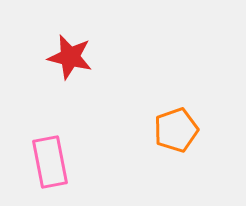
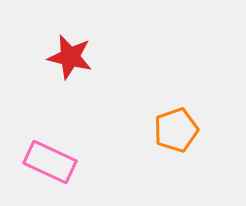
pink rectangle: rotated 54 degrees counterclockwise
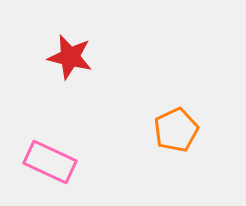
orange pentagon: rotated 6 degrees counterclockwise
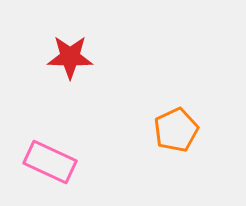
red star: rotated 12 degrees counterclockwise
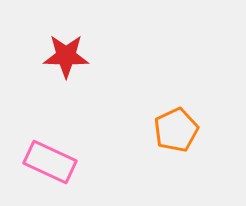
red star: moved 4 px left, 1 px up
